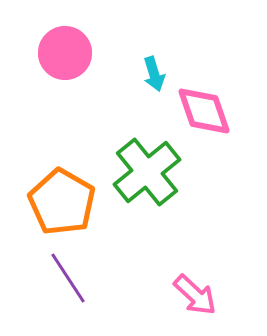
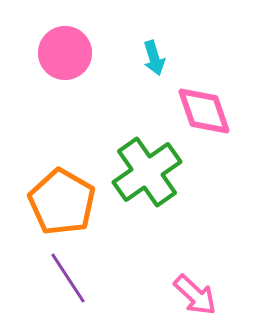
cyan arrow: moved 16 px up
green cross: rotated 4 degrees clockwise
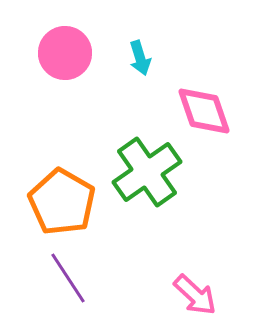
cyan arrow: moved 14 px left
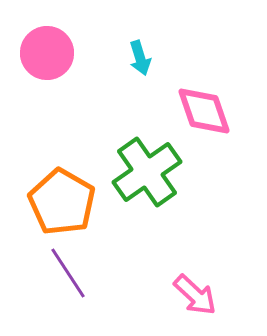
pink circle: moved 18 px left
purple line: moved 5 px up
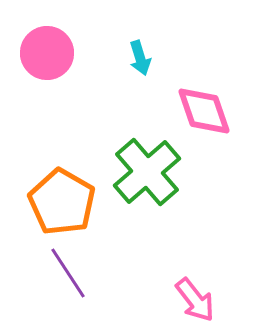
green cross: rotated 6 degrees counterclockwise
pink arrow: moved 5 px down; rotated 9 degrees clockwise
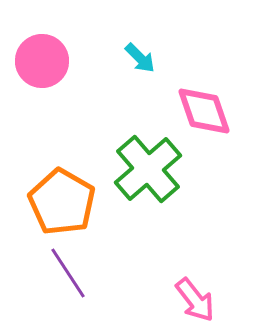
pink circle: moved 5 px left, 8 px down
cyan arrow: rotated 28 degrees counterclockwise
green cross: moved 1 px right, 3 px up
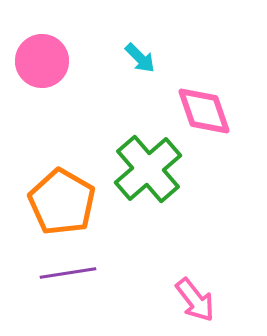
purple line: rotated 66 degrees counterclockwise
